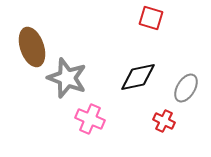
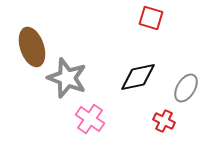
pink cross: rotated 12 degrees clockwise
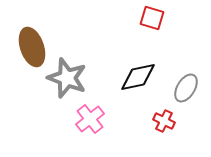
red square: moved 1 px right
pink cross: rotated 16 degrees clockwise
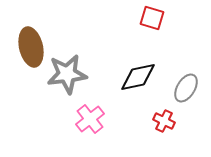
brown ellipse: moved 1 px left; rotated 6 degrees clockwise
gray star: moved 4 px up; rotated 27 degrees counterclockwise
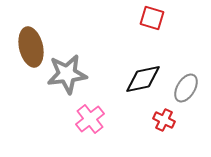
black diamond: moved 5 px right, 2 px down
red cross: moved 1 px up
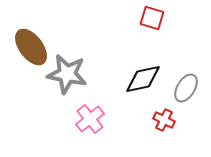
brown ellipse: rotated 24 degrees counterclockwise
gray star: rotated 18 degrees clockwise
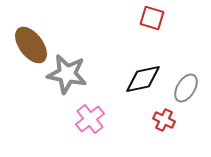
brown ellipse: moved 2 px up
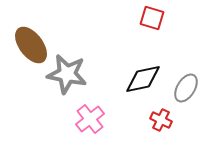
red cross: moved 3 px left
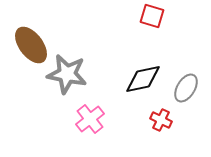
red square: moved 2 px up
